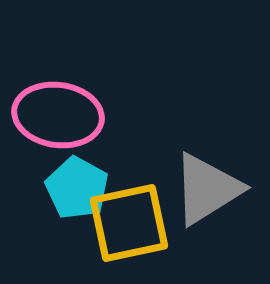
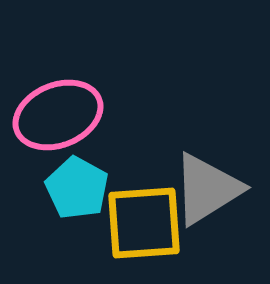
pink ellipse: rotated 30 degrees counterclockwise
yellow square: moved 15 px right; rotated 8 degrees clockwise
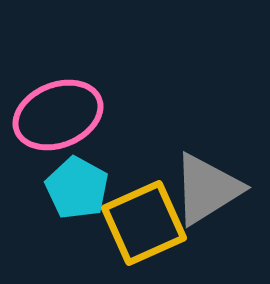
yellow square: rotated 20 degrees counterclockwise
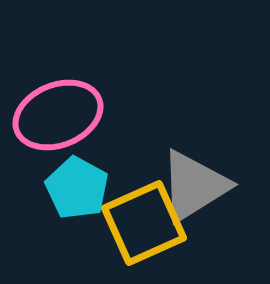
gray triangle: moved 13 px left, 3 px up
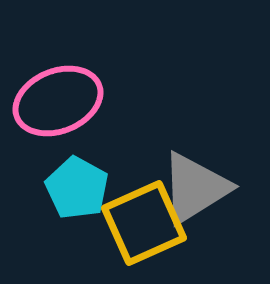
pink ellipse: moved 14 px up
gray triangle: moved 1 px right, 2 px down
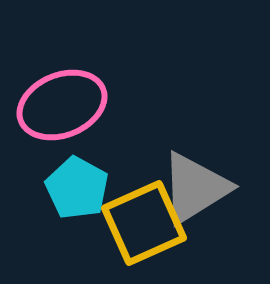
pink ellipse: moved 4 px right, 4 px down
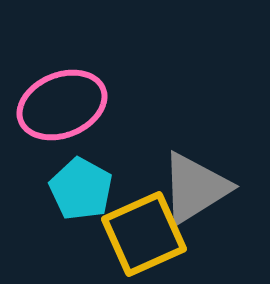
cyan pentagon: moved 4 px right, 1 px down
yellow square: moved 11 px down
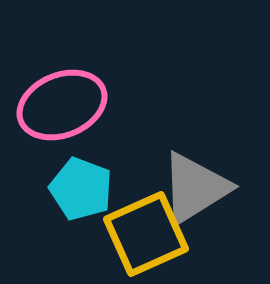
cyan pentagon: rotated 8 degrees counterclockwise
yellow square: moved 2 px right
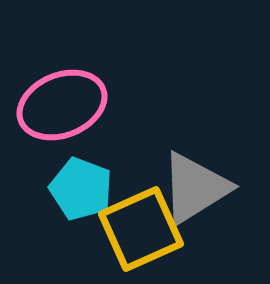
yellow square: moved 5 px left, 5 px up
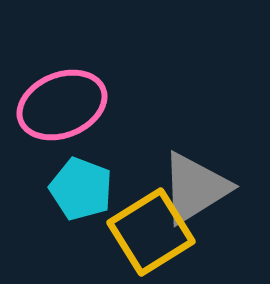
yellow square: moved 10 px right, 3 px down; rotated 8 degrees counterclockwise
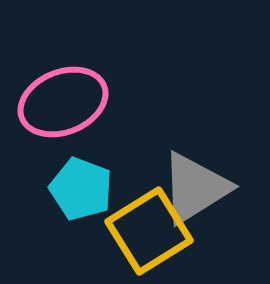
pink ellipse: moved 1 px right, 3 px up
yellow square: moved 2 px left, 1 px up
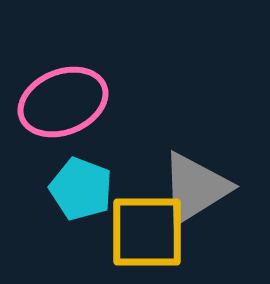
yellow square: moved 2 px left, 1 px down; rotated 32 degrees clockwise
